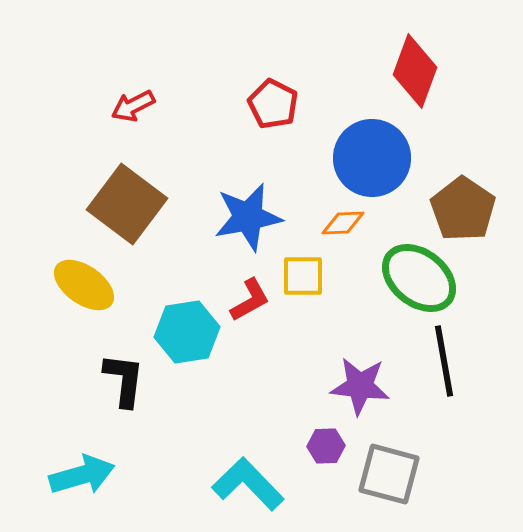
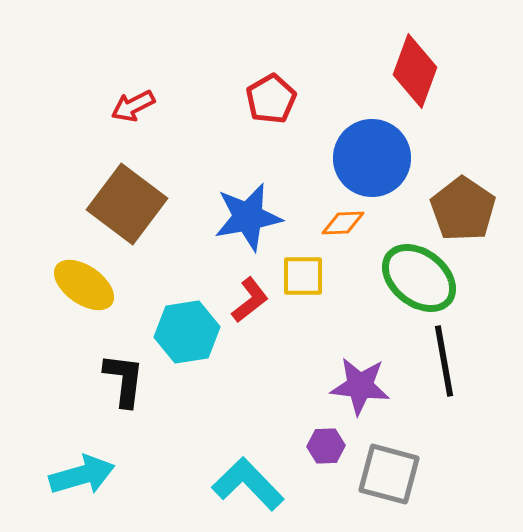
red pentagon: moved 2 px left, 5 px up; rotated 15 degrees clockwise
red L-shape: rotated 9 degrees counterclockwise
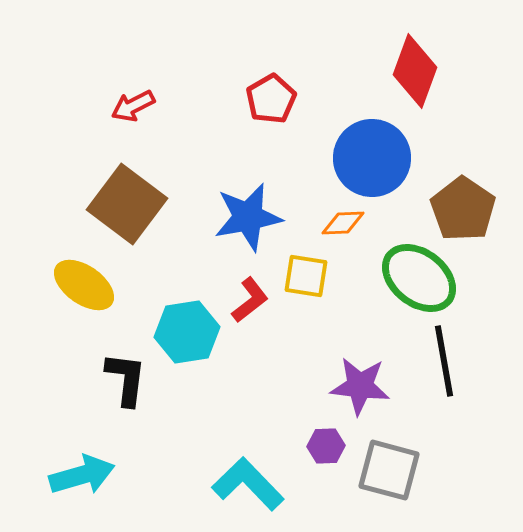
yellow square: moved 3 px right; rotated 9 degrees clockwise
black L-shape: moved 2 px right, 1 px up
gray square: moved 4 px up
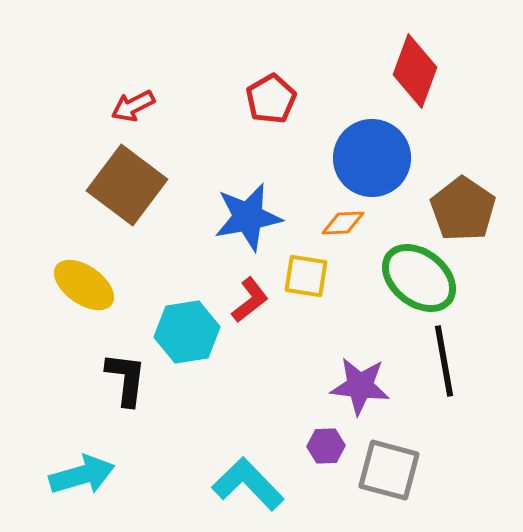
brown square: moved 19 px up
